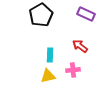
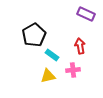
black pentagon: moved 7 px left, 20 px down
red arrow: rotated 42 degrees clockwise
cyan rectangle: moved 2 px right; rotated 56 degrees counterclockwise
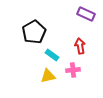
black pentagon: moved 3 px up
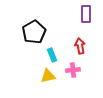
purple rectangle: rotated 66 degrees clockwise
cyan rectangle: rotated 32 degrees clockwise
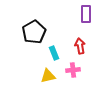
cyan rectangle: moved 2 px right, 2 px up
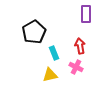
pink cross: moved 3 px right, 3 px up; rotated 32 degrees clockwise
yellow triangle: moved 2 px right, 1 px up
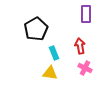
black pentagon: moved 2 px right, 3 px up
pink cross: moved 9 px right, 1 px down
yellow triangle: moved 2 px up; rotated 21 degrees clockwise
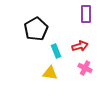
red arrow: rotated 84 degrees clockwise
cyan rectangle: moved 2 px right, 2 px up
